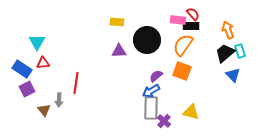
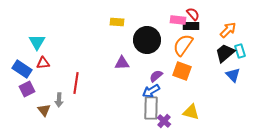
orange arrow: rotated 66 degrees clockwise
purple triangle: moved 3 px right, 12 px down
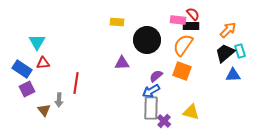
blue triangle: rotated 49 degrees counterclockwise
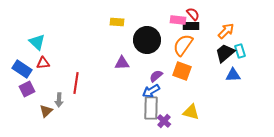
orange arrow: moved 2 px left, 1 px down
cyan triangle: rotated 18 degrees counterclockwise
brown triangle: moved 2 px right, 1 px down; rotated 24 degrees clockwise
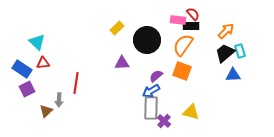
yellow rectangle: moved 6 px down; rotated 48 degrees counterclockwise
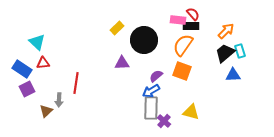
black circle: moved 3 px left
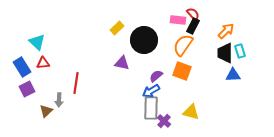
black rectangle: moved 2 px right; rotated 63 degrees counterclockwise
black trapezoid: rotated 50 degrees counterclockwise
purple triangle: rotated 14 degrees clockwise
blue rectangle: moved 2 px up; rotated 24 degrees clockwise
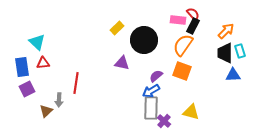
blue rectangle: rotated 24 degrees clockwise
